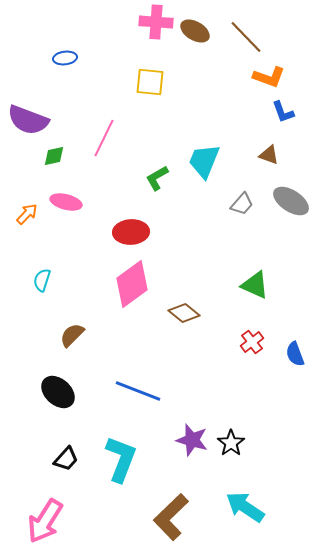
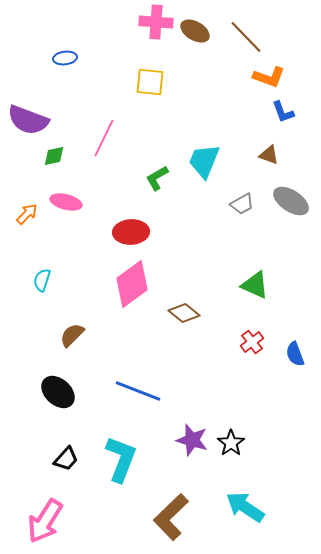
gray trapezoid: rotated 20 degrees clockwise
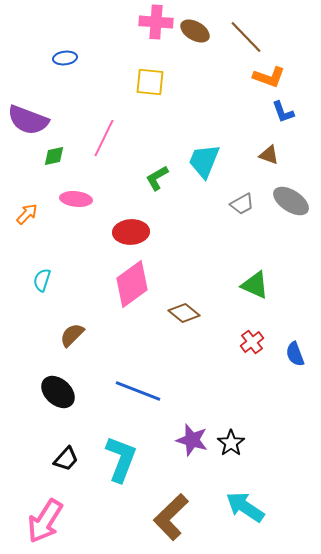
pink ellipse: moved 10 px right, 3 px up; rotated 8 degrees counterclockwise
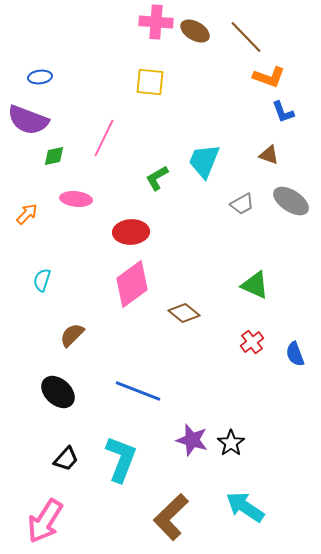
blue ellipse: moved 25 px left, 19 px down
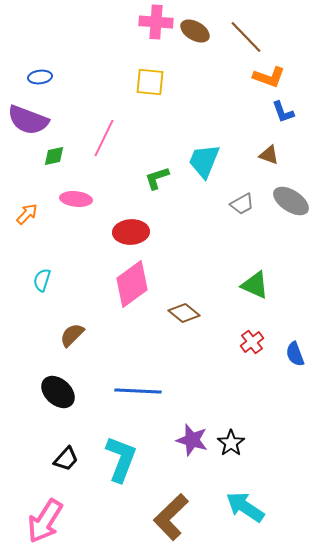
green L-shape: rotated 12 degrees clockwise
blue line: rotated 18 degrees counterclockwise
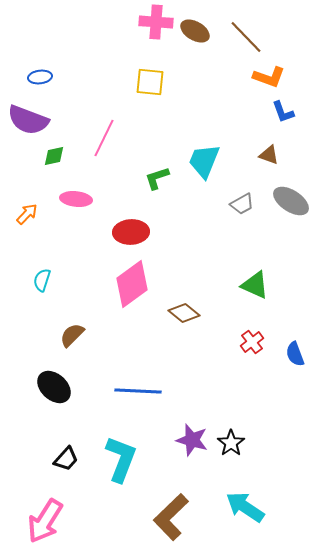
black ellipse: moved 4 px left, 5 px up
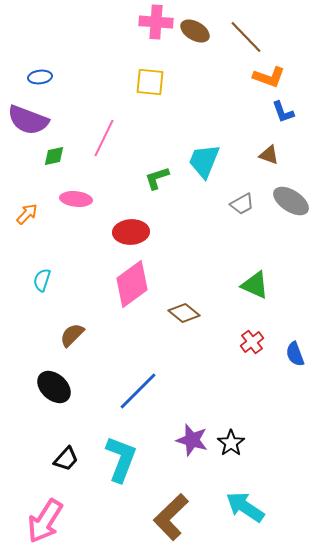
blue line: rotated 48 degrees counterclockwise
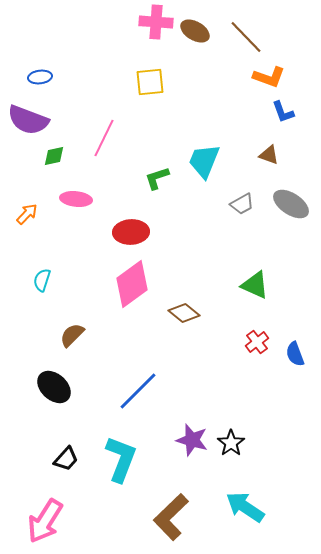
yellow square: rotated 12 degrees counterclockwise
gray ellipse: moved 3 px down
red cross: moved 5 px right
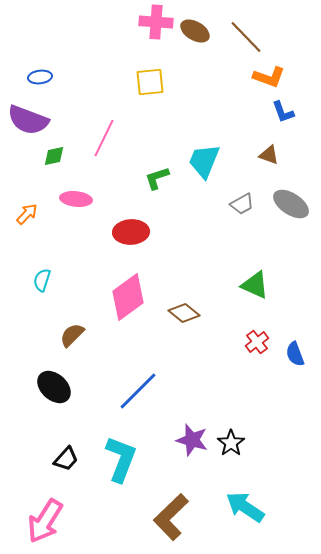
pink diamond: moved 4 px left, 13 px down
